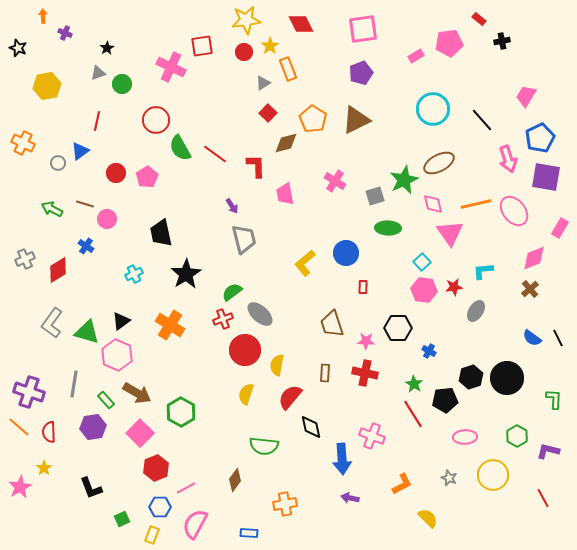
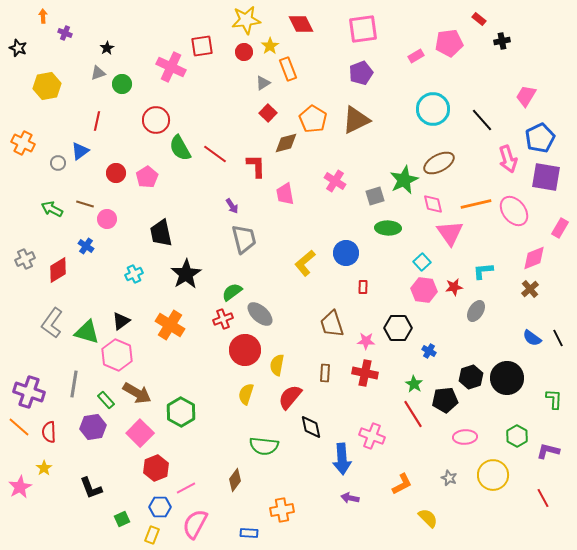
orange cross at (285, 504): moved 3 px left, 6 px down
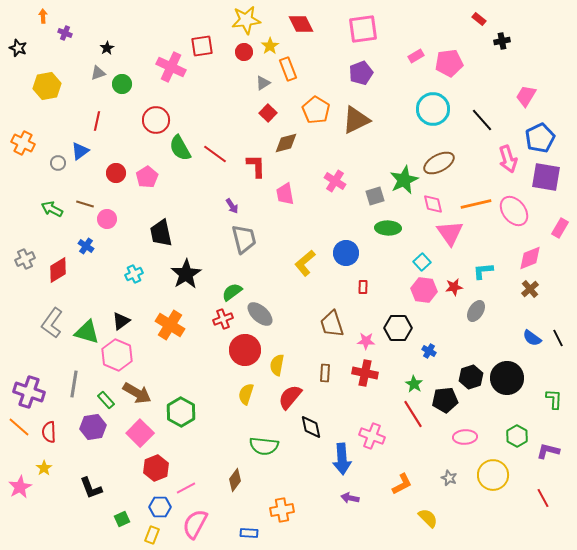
pink pentagon at (449, 43): moved 20 px down
orange pentagon at (313, 119): moved 3 px right, 9 px up
pink diamond at (534, 258): moved 4 px left
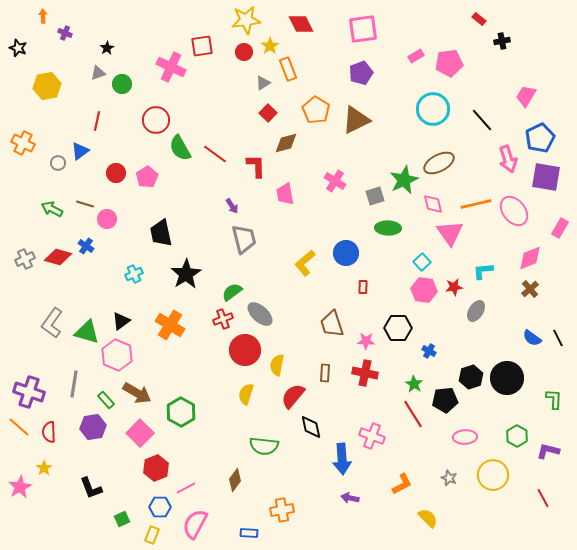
red diamond at (58, 270): moved 13 px up; rotated 48 degrees clockwise
red semicircle at (290, 397): moved 3 px right, 1 px up
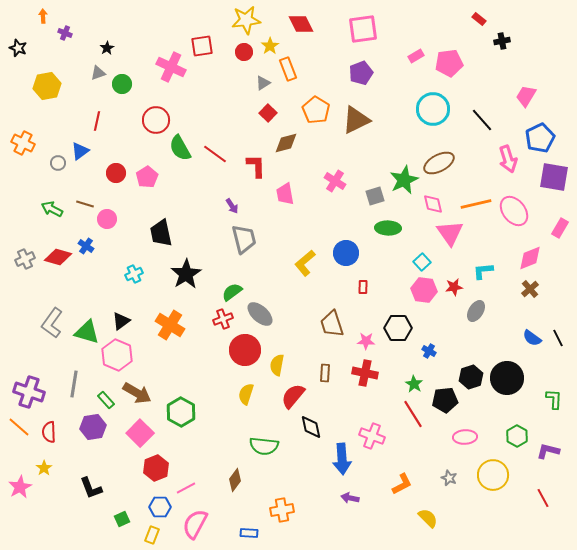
purple square at (546, 177): moved 8 px right
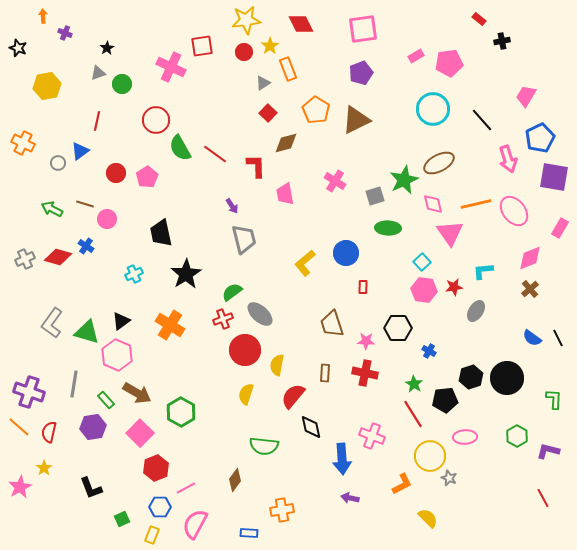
red semicircle at (49, 432): rotated 15 degrees clockwise
yellow circle at (493, 475): moved 63 px left, 19 px up
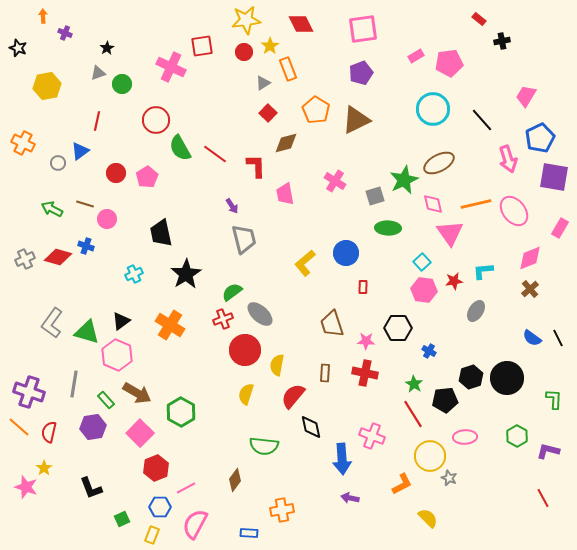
blue cross at (86, 246): rotated 14 degrees counterclockwise
red star at (454, 287): moved 6 px up
pink star at (20, 487): moved 6 px right; rotated 25 degrees counterclockwise
